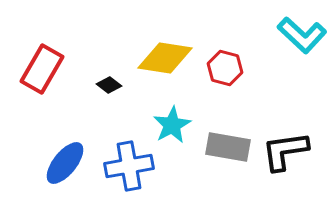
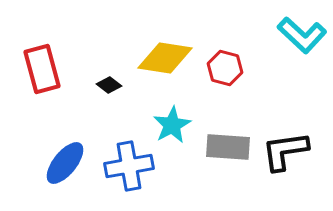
red rectangle: rotated 45 degrees counterclockwise
gray rectangle: rotated 6 degrees counterclockwise
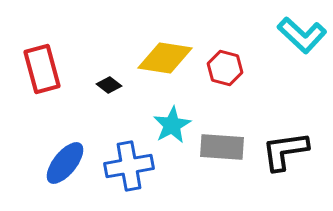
gray rectangle: moved 6 px left
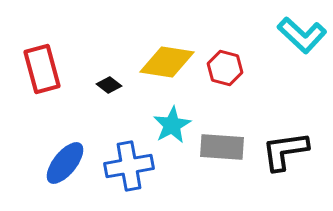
yellow diamond: moved 2 px right, 4 px down
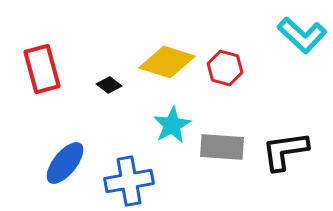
yellow diamond: rotated 8 degrees clockwise
blue cross: moved 15 px down
